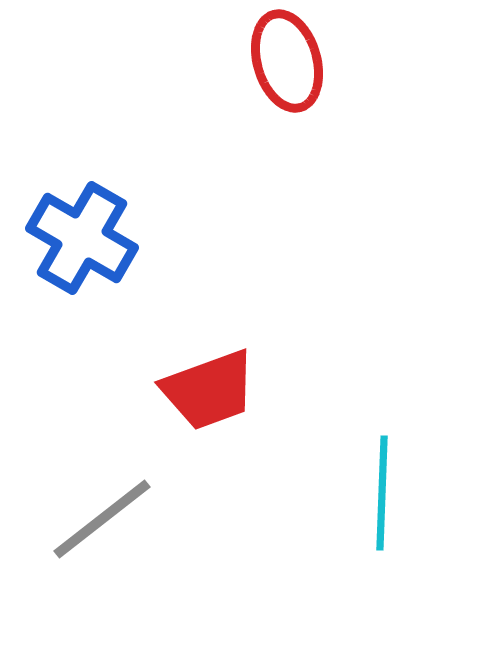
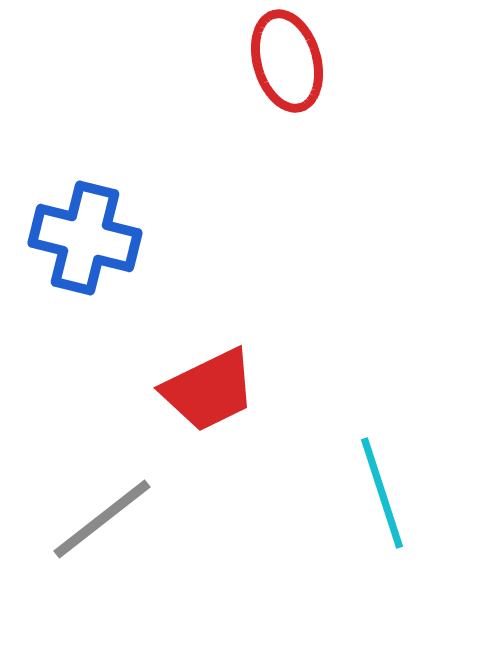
blue cross: moved 3 px right; rotated 16 degrees counterclockwise
red trapezoid: rotated 6 degrees counterclockwise
cyan line: rotated 20 degrees counterclockwise
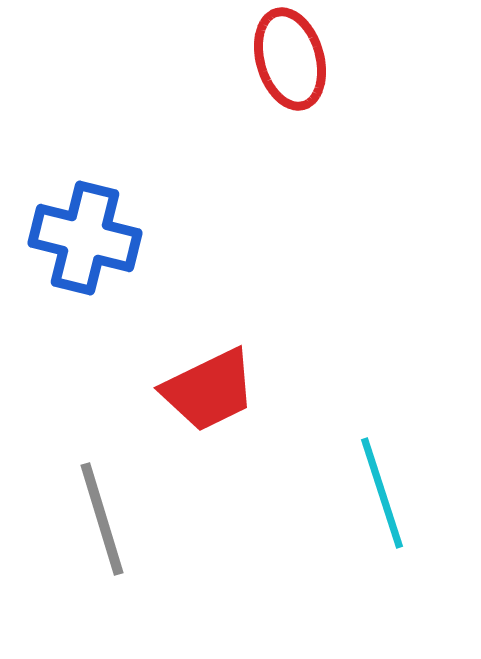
red ellipse: moved 3 px right, 2 px up
gray line: rotated 69 degrees counterclockwise
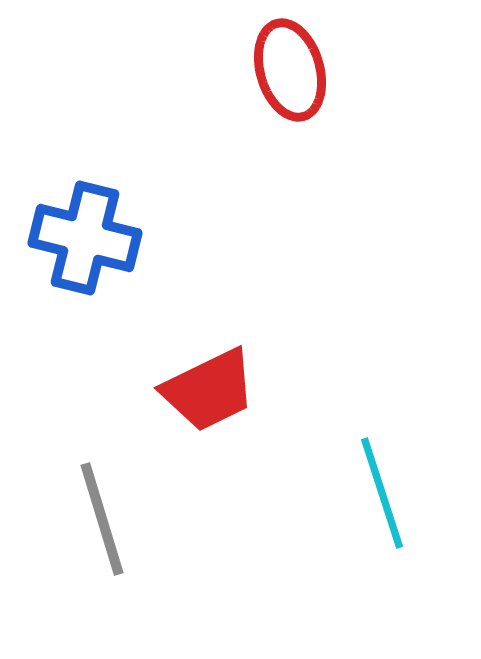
red ellipse: moved 11 px down
